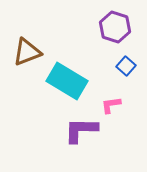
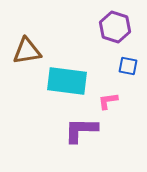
brown triangle: moved 1 px up; rotated 12 degrees clockwise
blue square: moved 2 px right; rotated 30 degrees counterclockwise
cyan rectangle: rotated 24 degrees counterclockwise
pink L-shape: moved 3 px left, 4 px up
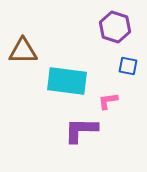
brown triangle: moved 4 px left; rotated 8 degrees clockwise
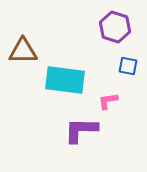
cyan rectangle: moved 2 px left, 1 px up
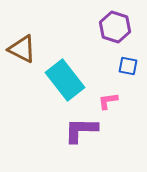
brown triangle: moved 1 px left, 2 px up; rotated 28 degrees clockwise
cyan rectangle: rotated 45 degrees clockwise
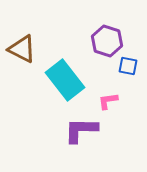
purple hexagon: moved 8 px left, 14 px down
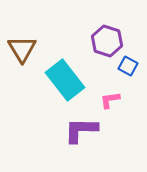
brown triangle: rotated 32 degrees clockwise
blue square: rotated 18 degrees clockwise
pink L-shape: moved 2 px right, 1 px up
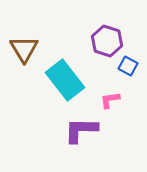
brown triangle: moved 2 px right
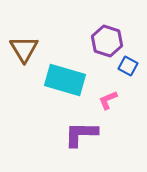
cyan rectangle: rotated 36 degrees counterclockwise
pink L-shape: moved 2 px left; rotated 15 degrees counterclockwise
purple L-shape: moved 4 px down
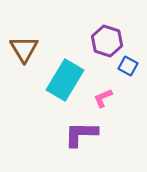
cyan rectangle: rotated 75 degrees counterclockwise
pink L-shape: moved 5 px left, 2 px up
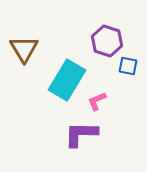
blue square: rotated 18 degrees counterclockwise
cyan rectangle: moved 2 px right
pink L-shape: moved 6 px left, 3 px down
